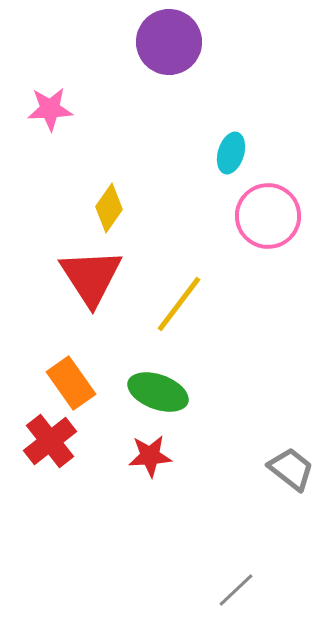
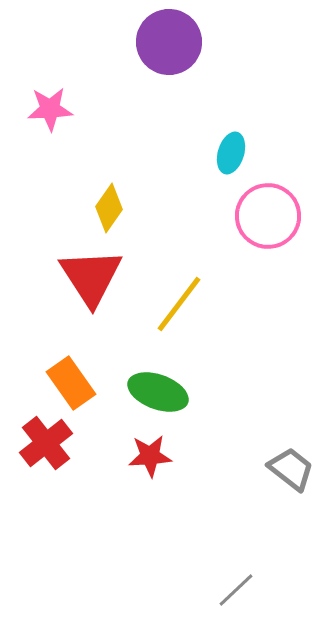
red cross: moved 4 px left, 2 px down
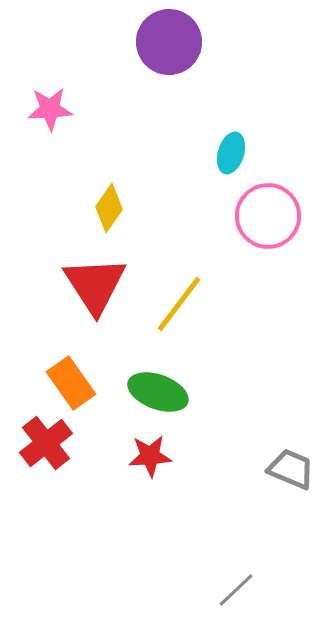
red triangle: moved 4 px right, 8 px down
gray trapezoid: rotated 15 degrees counterclockwise
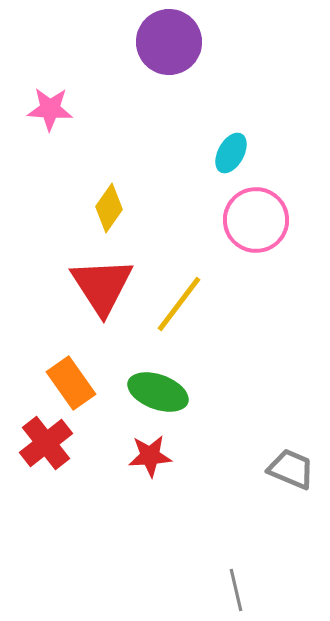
pink star: rotated 6 degrees clockwise
cyan ellipse: rotated 12 degrees clockwise
pink circle: moved 12 px left, 4 px down
red triangle: moved 7 px right, 1 px down
gray line: rotated 60 degrees counterclockwise
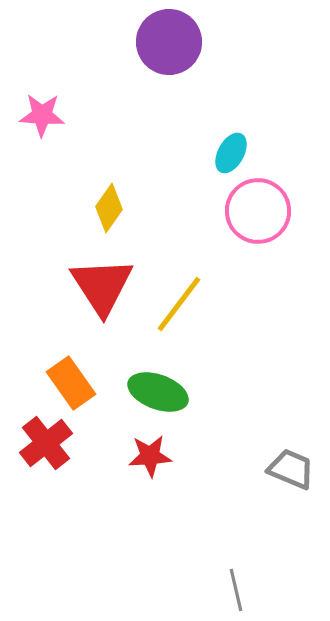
pink star: moved 8 px left, 6 px down
pink circle: moved 2 px right, 9 px up
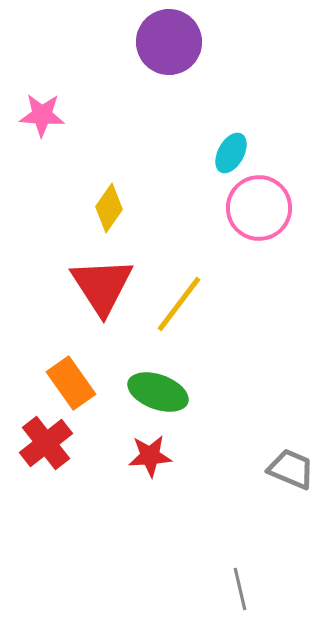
pink circle: moved 1 px right, 3 px up
gray line: moved 4 px right, 1 px up
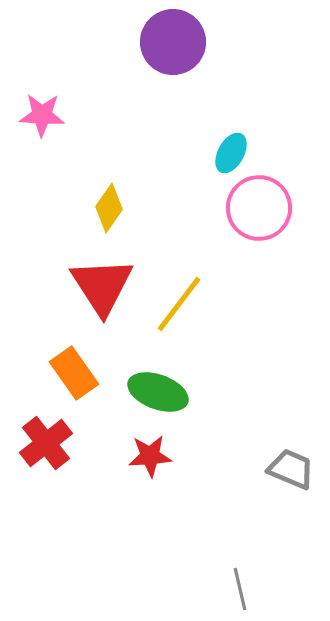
purple circle: moved 4 px right
orange rectangle: moved 3 px right, 10 px up
